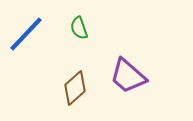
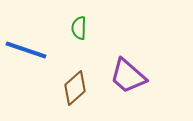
green semicircle: rotated 20 degrees clockwise
blue line: moved 16 px down; rotated 66 degrees clockwise
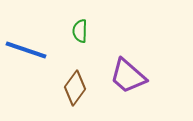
green semicircle: moved 1 px right, 3 px down
brown diamond: rotated 12 degrees counterclockwise
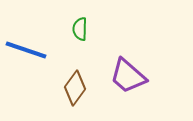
green semicircle: moved 2 px up
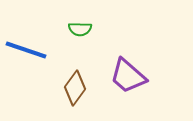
green semicircle: rotated 90 degrees counterclockwise
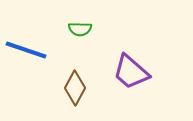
purple trapezoid: moved 3 px right, 4 px up
brown diamond: rotated 8 degrees counterclockwise
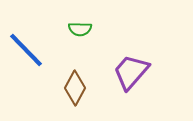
blue line: rotated 27 degrees clockwise
purple trapezoid: rotated 90 degrees clockwise
